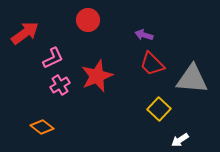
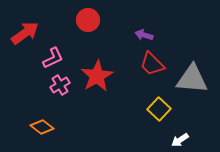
red star: rotated 8 degrees counterclockwise
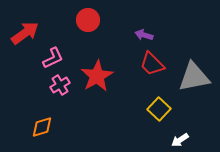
gray triangle: moved 2 px right, 2 px up; rotated 16 degrees counterclockwise
orange diamond: rotated 55 degrees counterclockwise
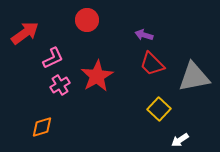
red circle: moved 1 px left
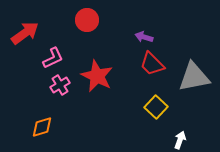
purple arrow: moved 2 px down
red star: rotated 16 degrees counterclockwise
yellow square: moved 3 px left, 2 px up
white arrow: rotated 144 degrees clockwise
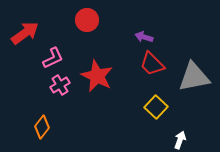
orange diamond: rotated 35 degrees counterclockwise
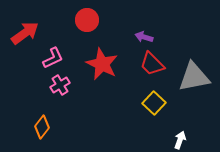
red star: moved 5 px right, 12 px up
yellow square: moved 2 px left, 4 px up
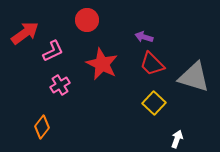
pink L-shape: moved 7 px up
gray triangle: rotated 28 degrees clockwise
white arrow: moved 3 px left, 1 px up
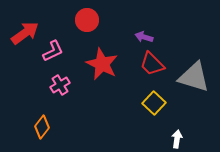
white arrow: rotated 12 degrees counterclockwise
